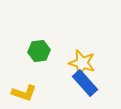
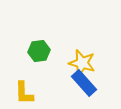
blue rectangle: moved 1 px left
yellow L-shape: rotated 70 degrees clockwise
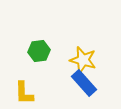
yellow star: moved 1 px right, 3 px up
